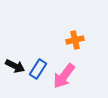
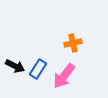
orange cross: moved 2 px left, 3 px down
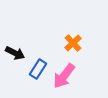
orange cross: rotated 30 degrees counterclockwise
black arrow: moved 13 px up
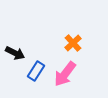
blue rectangle: moved 2 px left, 2 px down
pink arrow: moved 1 px right, 2 px up
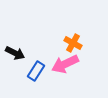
orange cross: rotated 18 degrees counterclockwise
pink arrow: moved 10 px up; rotated 28 degrees clockwise
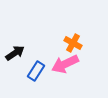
black arrow: rotated 60 degrees counterclockwise
